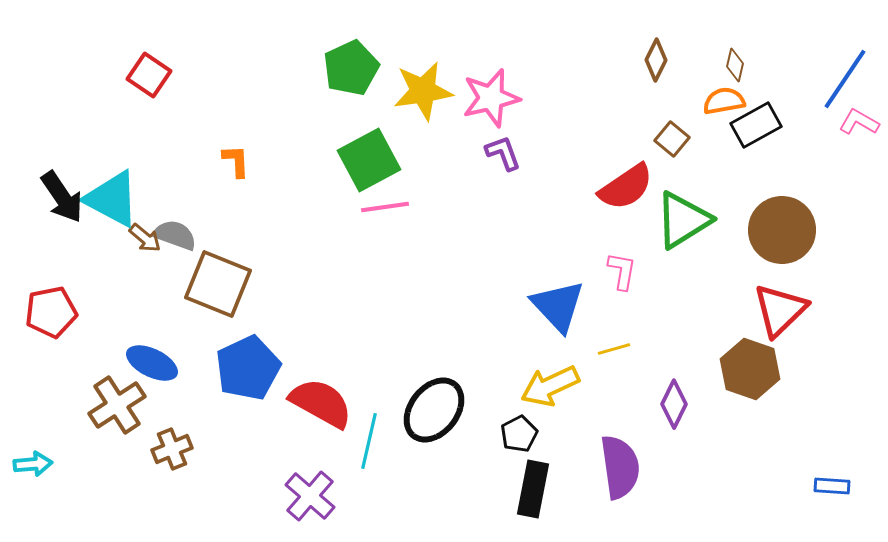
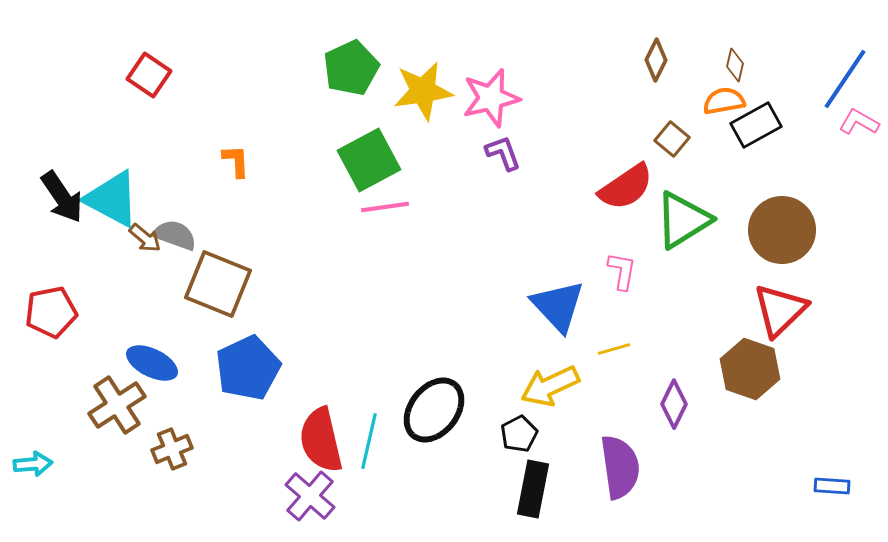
red semicircle at (321, 403): moved 37 px down; rotated 132 degrees counterclockwise
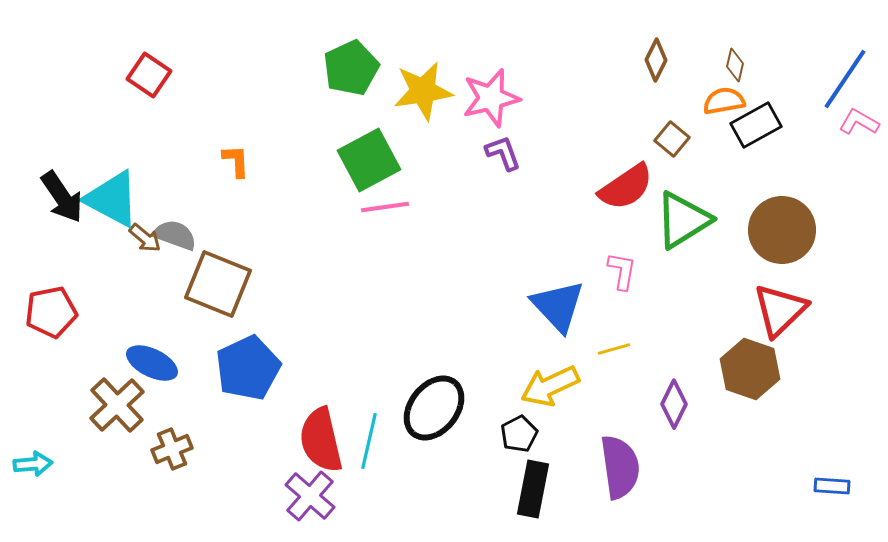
brown cross at (117, 405): rotated 10 degrees counterclockwise
black ellipse at (434, 410): moved 2 px up
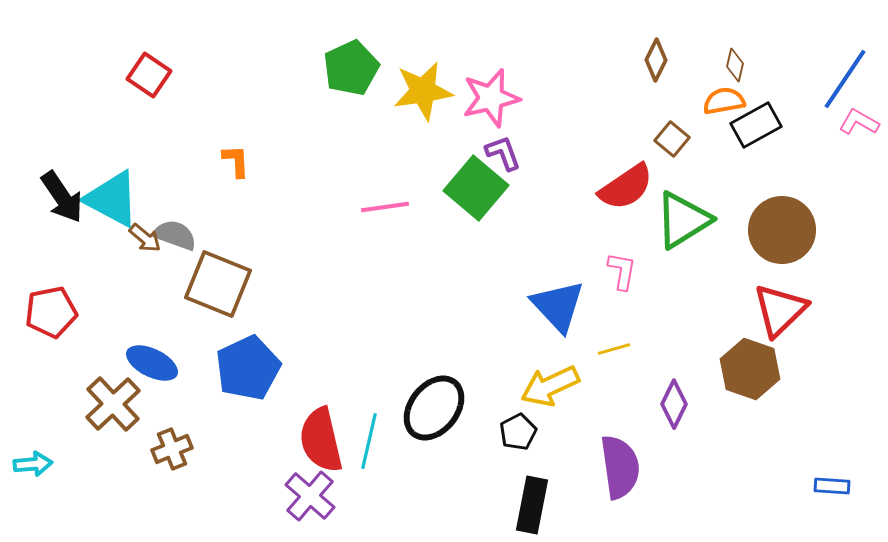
green square at (369, 160): moved 107 px right, 28 px down; rotated 22 degrees counterclockwise
brown cross at (117, 405): moved 4 px left, 1 px up
black pentagon at (519, 434): moved 1 px left, 2 px up
black rectangle at (533, 489): moved 1 px left, 16 px down
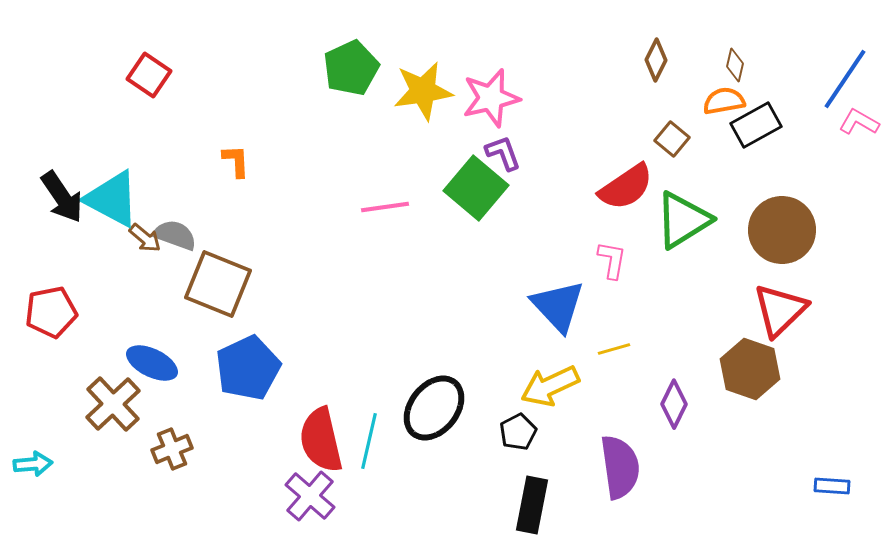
pink L-shape at (622, 271): moved 10 px left, 11 px up
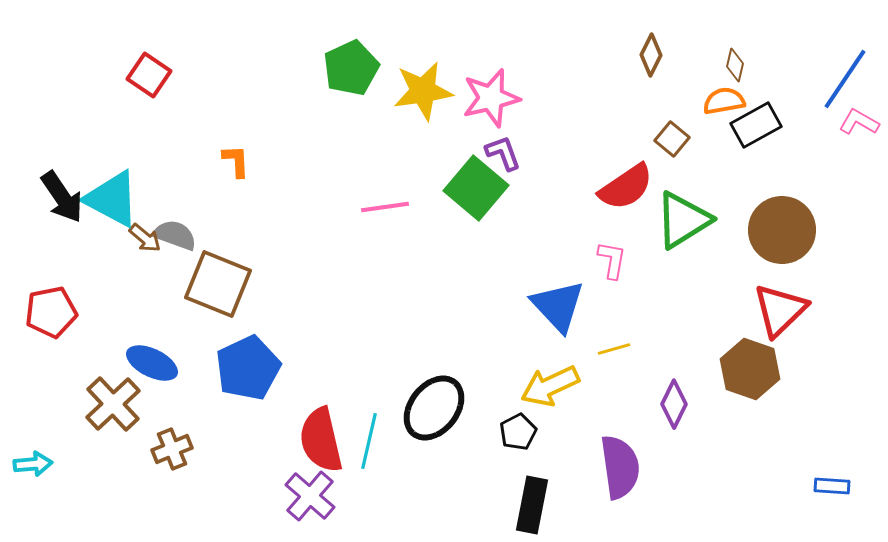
brown diamond at (656, 60): moved 5 px left, 5 px up
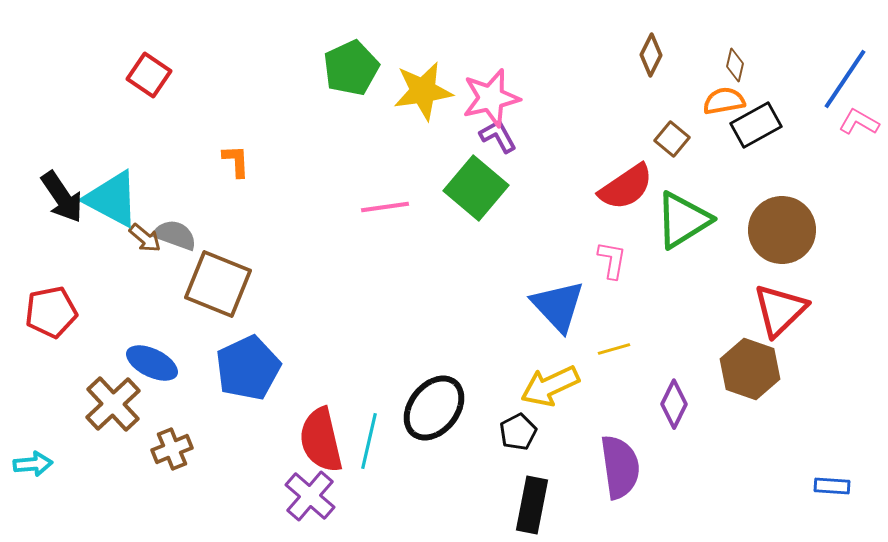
purple L-shape at (503, 153): moved 5 px left, 17 px up; rotated 9 degrees counterclockwise
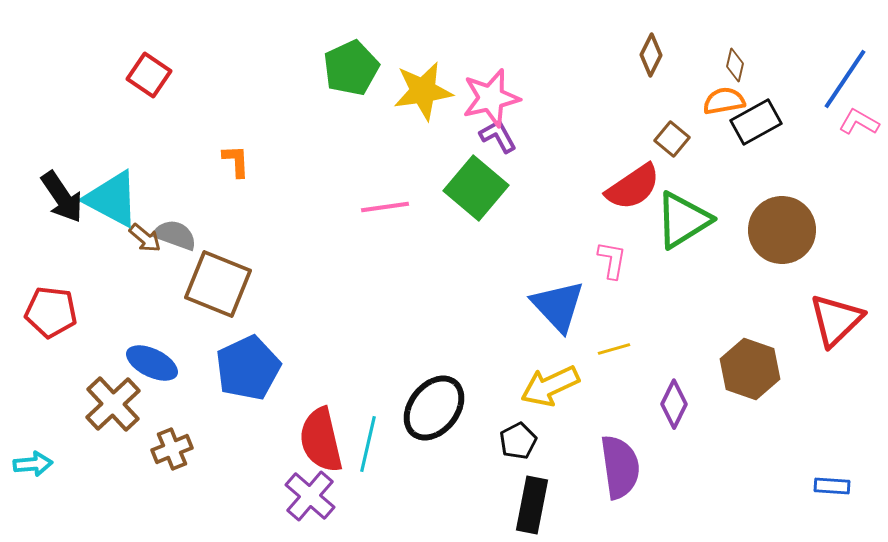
black rectangle at (756, 125): moved 3 px up
red semicircle at (626, 187): moved 7 px right
red triangle at (780, 310): moved 56 px right, 10 px down
red pentagon at (51, 312): rotated 18 degrees clockwise
black pentagon at (518, 432): moved 9 px down
cyan line at (369, 441): moved 1 px left, 3 px down
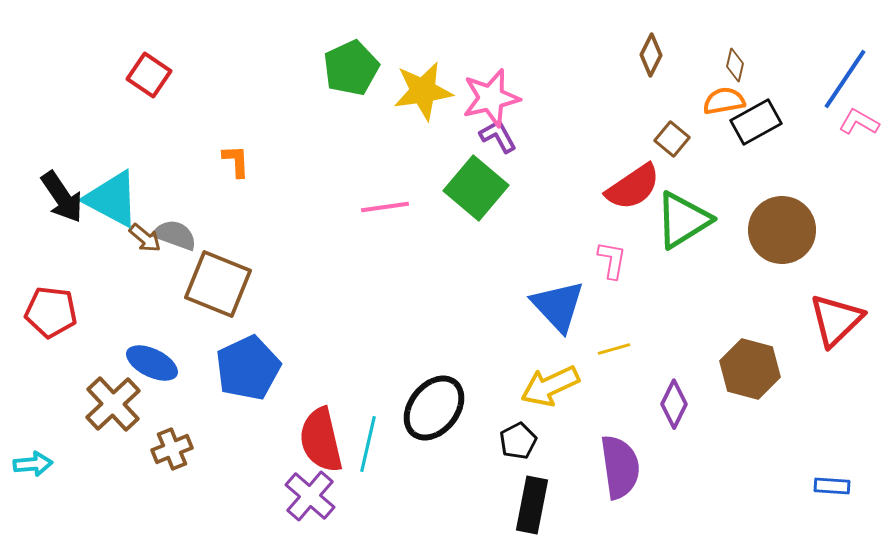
brown hexagon at (750, 369): rotated 4 degrees counterclockwise
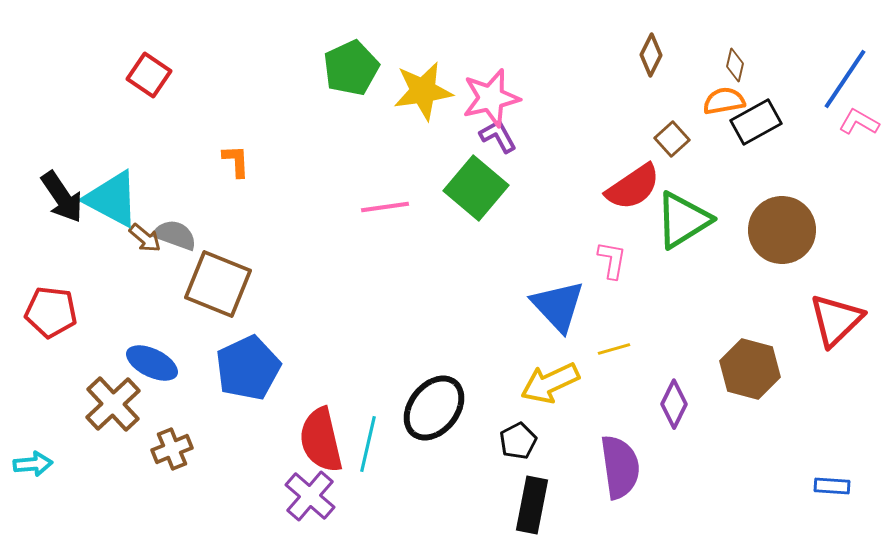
brown square at (672, 139): rotated 8 degrees clockwise
yellow arrow at (550, 386): moved 3 px up
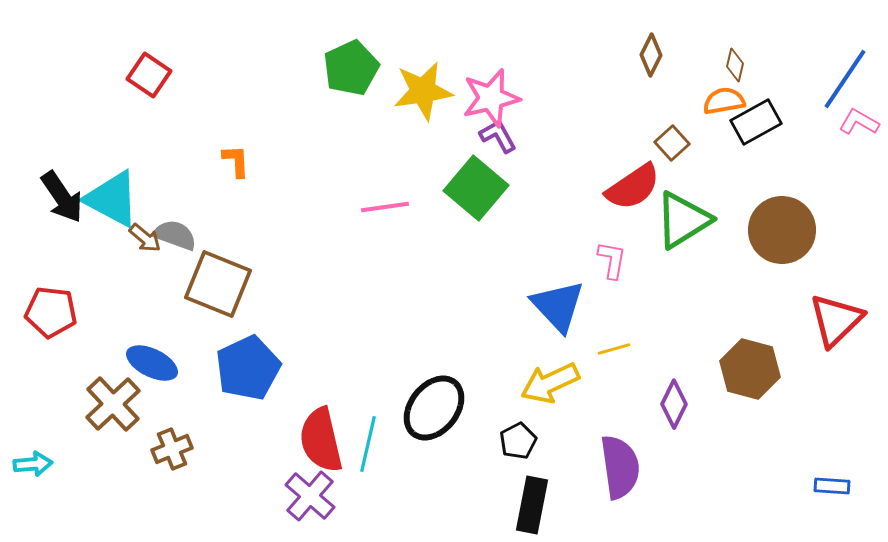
brown square at (672, 139): moved 4 px down
